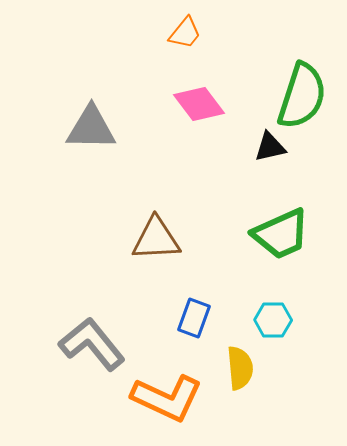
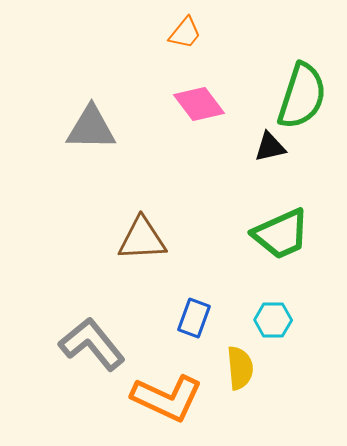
brown triangle: moved 14 px left
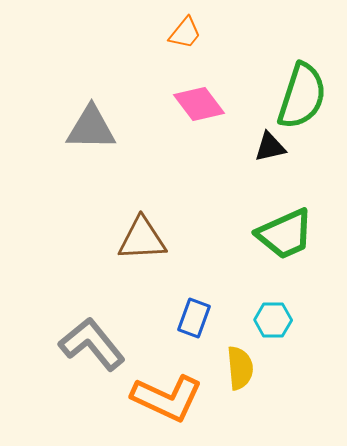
green trapezoid: moved 4 px right
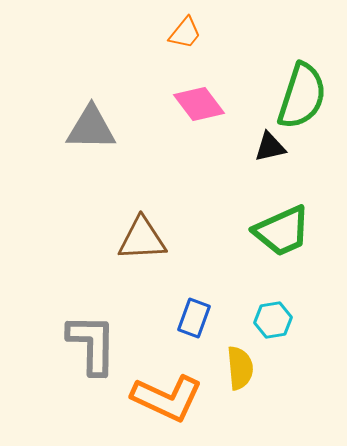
green trapezoid: moved 3 px left, 3 px up
cyan hexagon: rotated 9 degrees counterclockwise
gray L-shape: rotated 40 degrees clockwise
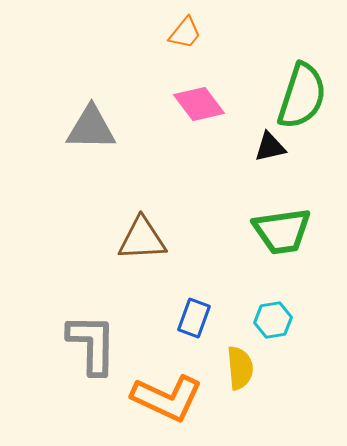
green trapezoid: rotated 16 degrees clockwise
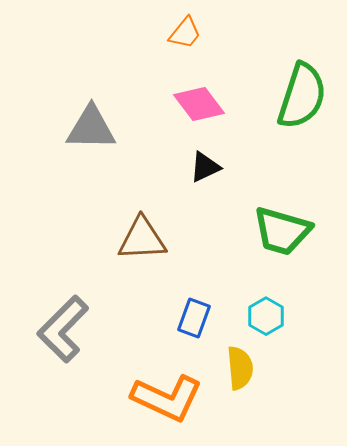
black triangle: moved 65 px left, 20 px down; rotated 12 degrees counterclockwise
green trapezoid: rotated 24 degrees clockwise
cyan hexagon: moved 7 px left, 4 px up; rotated 21 degrees counterclockwise
gray L-shape: moved 29 px left, 15 px up; rotated 136 degrees counterclockwise
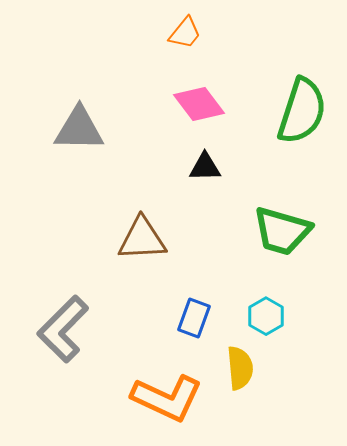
green semicircle: moved 15 px down
gray triangle: moved 12 px left, 1 px down
black triangle: rotated 24 degrees clockwise
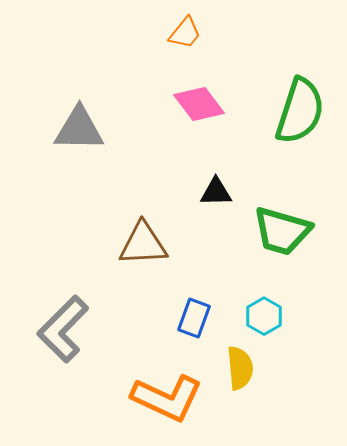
green semicircle: moved 2 px left
black triangle: moved 11 px right, 25 px down
brown triangle: moved 1 px right, 5 px down
cyan hexagon: moved 2 px left
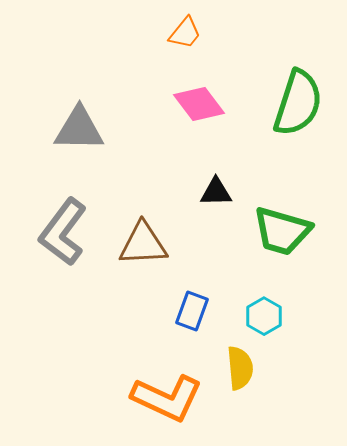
green semicircle: moved 2 px left, 8 px up
blue rectangle: moved 2 px left, 7 px up
gray L-shape: moved 97 px up; rotated 8 degrees counterclockwise
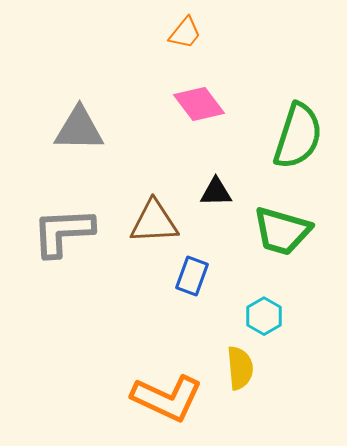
green semicircle: moved 33 px down
gray L-shape: rotated 50 degrees clockwise
brown triangle: moved 11 px right, 22 px up
blue rectangle: moved 35 px up
